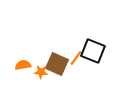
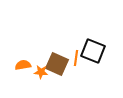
orange line: rotated 28 degrees counterclockwise
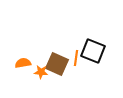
orange semicircle: moved 2 px up
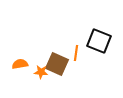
black square: moved 6 px right, 10 px up
orange line: moved 5 px up
orange semicircle: moved 3 px left, 1 px down
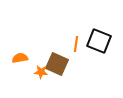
orange line: moved 9 px up
orange semicircle: moved 6 px up
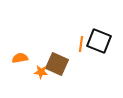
orange line: moved 5 px right
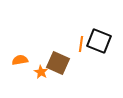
orange semicircle: moved 2 px down
brown square: moved 1 px right, 1 px up
orange star: rotated 24 degrees clockwise
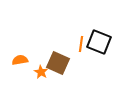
black square: moved 1 px down
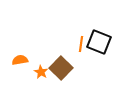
brown square: moved 3 px right, 5 px down; rotated 20 degrees clockwise
